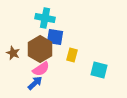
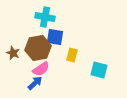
cyan cross: moved 1 px up
brown hexagon: moved 2 px left, 1 px up; rotated 20 degrees clockwise
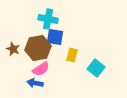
cyan cross: moved 3 px right, 2 px down
brown star: moved 4 px up
cyan square: moved 3 px left, 2 px up; rotated 24 degrees clockwise
blue arrow: rotated 126 degrees counterclockwise
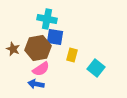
cyan cross: moved 1 px left
blue arrow: moved 1 px right, 1 px down
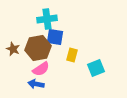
cyan cross: rotated 18 degrees counterclockwise
cyan square: rotated 30 degrees clockwise
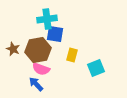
blue square: moved 3 px up
brown hexagon: moved 2 px down
pink semicircle: rotated 54 degrees clockwise
blue arrow: rotated 35 degrees clockwise
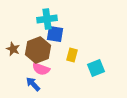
brown hexagon: rotated 10 degrees counterclockwise
blue arrow: moved 3 px left
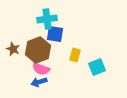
yellow rectangle: moved 3 px right
cyan square: moved 1 px right, 1 px up
blue arrow: moved 6 px right, 2 px up; rotated 63 degrees counterclockwise
